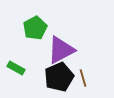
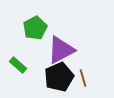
green rectangle: moved 2 px right, 3 px up; rotated 12 degrees clockwise
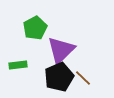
purple triangle: rotated 16 degrees counterclockwise
green rectangle: rotated 48 degrees counterclockwise
brown line: rotated 30 degrees counterclockwise
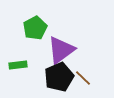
purple triangle: rotated 8 degrees clockwise
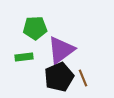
green pentagon: rotated 25 degrees clockwise
green rectangle: moved 6 px right, 8 px up
brown line: rotated 24 degrees clockwise
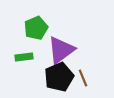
green pentagon: moved 1 px right; rotated 20 degrees counterclockwise
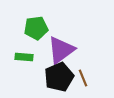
green pentagon: rotated 15 degrees clockwise
green rectangle: rotated 12 degrees clockwise
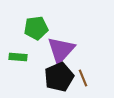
purple triangle: rotated 12 degrees counterclockwise
green rectangle: moved 6 px left
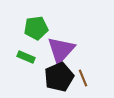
green rectangle: moved 8 px right; rotated 18 degrees clockwise
